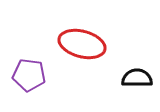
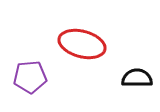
purple pentagon: moved 1 px right, 2 px down; rotated 12 degrees counterclockwise
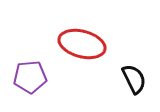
black semicircle: moved 3 px left, 1 px down; rotated 64 degrees clockwise
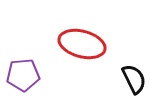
purple pentagon: moved 7 px left, 2 px up
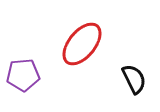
red ellipse: rotated 66 degrees counterclockwise
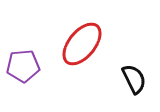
purple pentagon: moved 9 px up
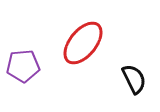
red ellipse: moved 1 px right, 1 px up
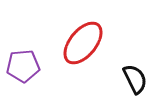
black semicircle: moved 1 px right
